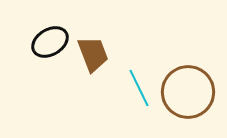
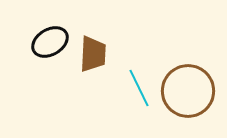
brown trapezoid: rotated 24 degrees clockwise
brown circle: moved 1 px up
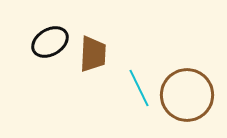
brown circle: moved 1 px left, 4 px down
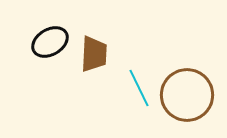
brown trapezoid: moved 1 px right
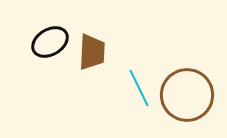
brown trapezoid: moved 2 px left, 2 px up
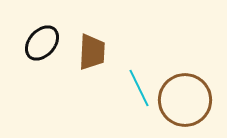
black ellipse: moved 8 px left, 1 px down; rotated 18 degrees counterclockwise
brown circle: moved 2 px left, 5 px down
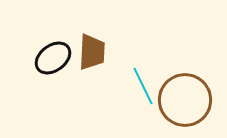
black ellipse: moved 11 px right, 15 px down; rotated 12 degrees clockwise
cyan line: moved 4 px right, 2 px up
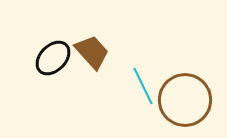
brown trapezoid: rotated 45 degrees counterclockwise
black ellipse: rotated 9 degrees counterclockwise
